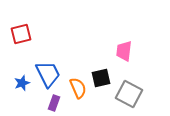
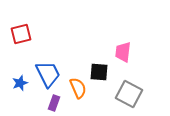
pink trapezoid: moved 1 px left, 1 px down
black square: moved 2 px left, 6 px up; rotated 18 degrees clockwise
blue star: moved 2 px left
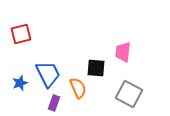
black square: moved 3 px left, 4 px up
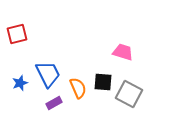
red square: moved 4 px left
pink trapezoid: rotated 100 degrees clockwise
black square: moved 7 px right, 14 px down
purple rectangle: rotated 42 degrees clockwise
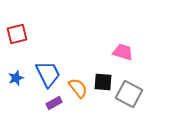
blue star: moved 4 px left, 5 px up
orange semicircle: rotated 15 degrees counterclockwise
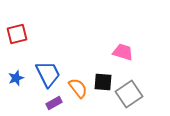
gray square: rotated 28 degrees clockwise
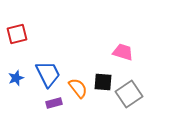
purple rectangle: rotated 14 degrees clockwise
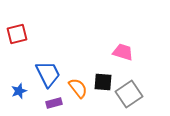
blue star: moved 3 px right, 13 px down
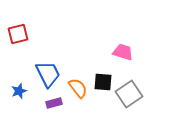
red square: moved 1 px right
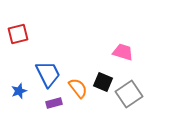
black square: rotated 18 degrees clockwise
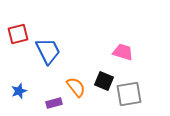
blue trapezoid: moved 23 px up
black square: moved 1 px right, 1 px up
orange semicircle: moved 2 px left, 1 px up
gray square: rotated 24 degrees clockwise
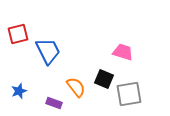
black square: moved 2 px up
purple rectangle: rotated 35 degrees clockwise
